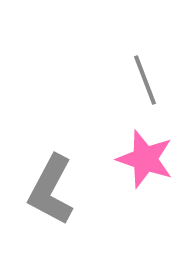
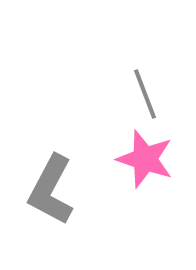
gray line: moved 14 px down
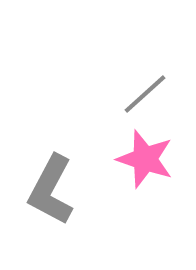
gray line: rotated 69 degrees clockwise
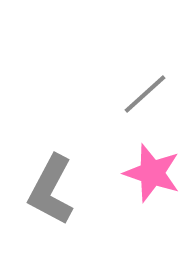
pink star: moved 7 px right, 14 px down
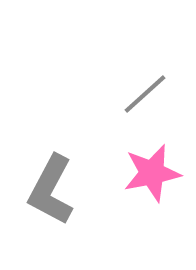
pink star: rotated 30 degrees counterclockwise
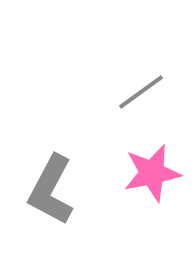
gray line: moved 4 px left, 2 px up; rotated 6 degrees clockwise
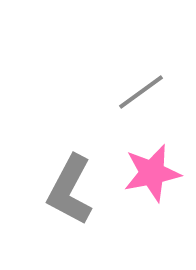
gray L-shape: moved 19 px right
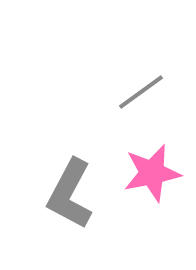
gray L-shape: moved 4 px down
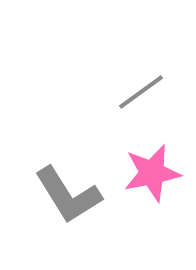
gray L-shape: moved 2 px left, 1 px down; rotated 60 degrees counterclockwise
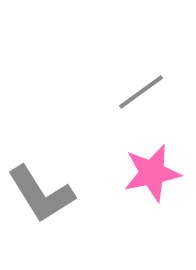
gray L-shape: moved 27 px left, 1 px up
